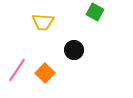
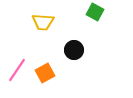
orange square: rotated 18 degrees clockwise
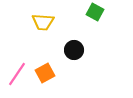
pink line: moved 4 px down
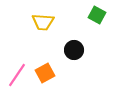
green square: moved 2 px right, 3 px down
pink line: moved 1 px down
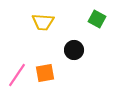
green square: moved 4 px down
orange square: rotated 18 degrees clockwise
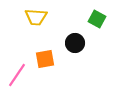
yellow trapezoid: moved 7 px left, 5 px up
black circle: moved 1 px right, 7 px up
orange square: moved 14 px up
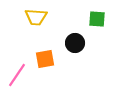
green square: rotated 24 degrees counterclockwise
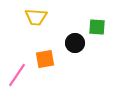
green square: moved 8 px down
